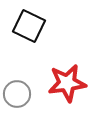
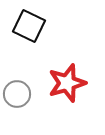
red star: rotated 9 degrees counterclockwise
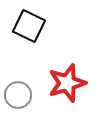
gray circle: moved 1 px right, 1 px down
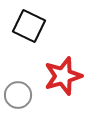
red star: moved 4 px left, 7 px up
